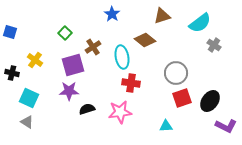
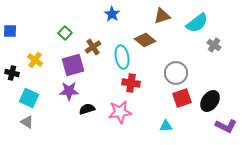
cyan semicircle: moved 3 px left
blue square: moved 1 px up; rotated 16 degrees counterclockwise
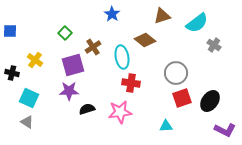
purple L-shape: moved 1 px left, 4 px down
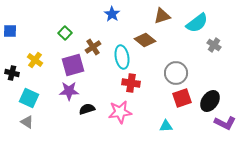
purple L-shape: moved 7 px up
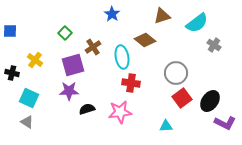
red square: rotated 18 degrees counterclockwise
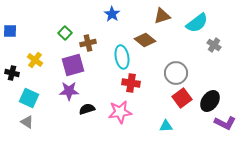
brown cross: moved 5 px left, 4 px up; rotated 21 degrees clockwise
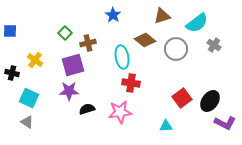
blue star: moved 1 px right, 1 px down
gray circle: moved 24 px up
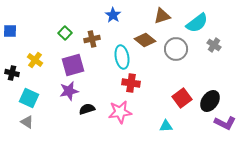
brown cross: moved 4 px right, 4 px up
purple star: rotated 12 degrees counterclockwise
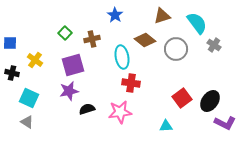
blue star: moved 2 px right
cyan semicircle: rotated 90 degrees counterclockwise
blue square: moved 12 px down
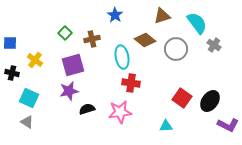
red square: rotated 18 degrees counterclockwise
purple L-shape: moved 3 px right, 2 px down
